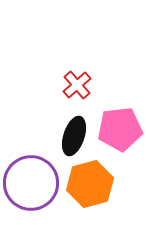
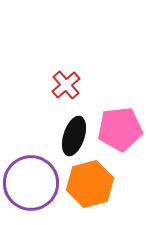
red cross: moved 11 px left
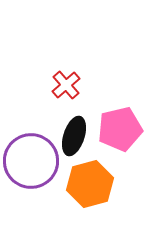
pink pentagon: rotated 6 degrees counterclockwise
purple circle: moved 22 px up
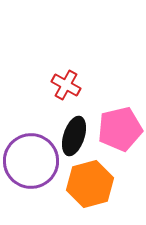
red cross: rotated 20 degrees counterclockwise
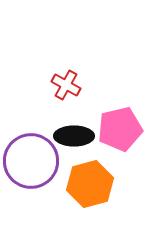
black ellipse: rotated 72 degrees clockwise
